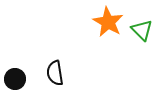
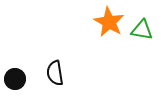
orange star: moved 1 px right
green triangle: rotated 35 degrees counterclockwise
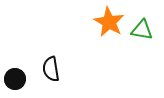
black semicircle: moved 4 px left, 4 px up
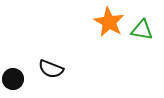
black semicircle: rotated 60 degrees counterclockwise
black circle: moved 2 px left
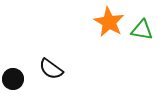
black semicircle: rotated 15 degrees clockwise
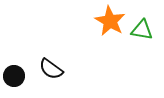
orange star: moved 1 px right, 1 px up
black circle: moved 1 px right, 3 px up
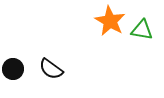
black circle: moved 1 px left, 7 px up
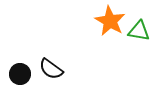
green triangle: moved 3 px left, 1 px down
black circle: moved 7 px right, 5 px down
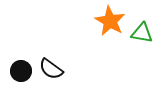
green triangle: moved 3 px right, 2 px down
black circle: moved 1 px right, 3 px up
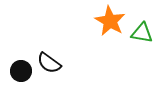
black semicircle: moved 2 px left, 6 px up
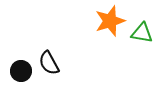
orange star: rotated 24 degrees clockwise
black semicircle: rotated 25 degrees clockwise
